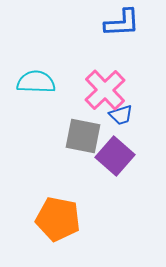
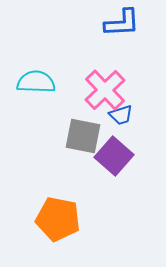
purple square: moved 1 px left
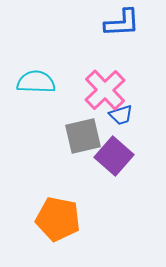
gray square: rotated 24 degrees counterclockwise
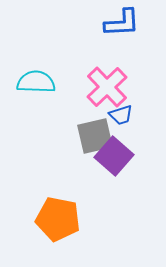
pink cross: moved 2 px right, 3 px up
gray square: moved 12 px right
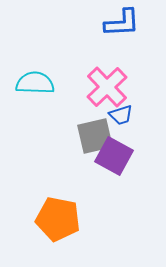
cyan semicircle: moved 1 px left, 1 px down
purple square: rotated 12 degrees counterclockwise
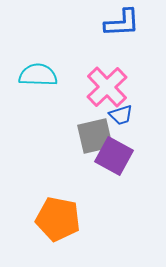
cyan semicircle: moved 3 px right, 8 px up
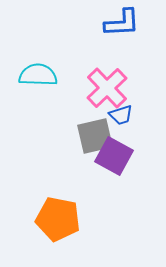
pink cross: moved 1 px down
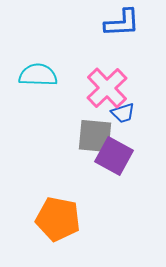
blue trapezoid: moved 2 px right, 2 px up
gray square: rotated 18 degrees clockwise
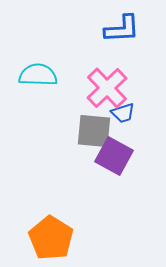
blue L-shape: moved 6 px down
gray square: moved 1 px left, 5 px up
orange pentagon: moved 7 px left, 19 px down; rotated 21 degrees clockwise
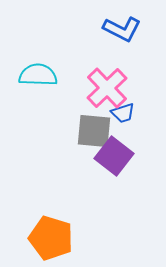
blue L-shape: rotated 30 degrees clockwise
purple square: rotated 9 degrees clockwise
orange pentagon: rotated 15 degrees counterclockwise
